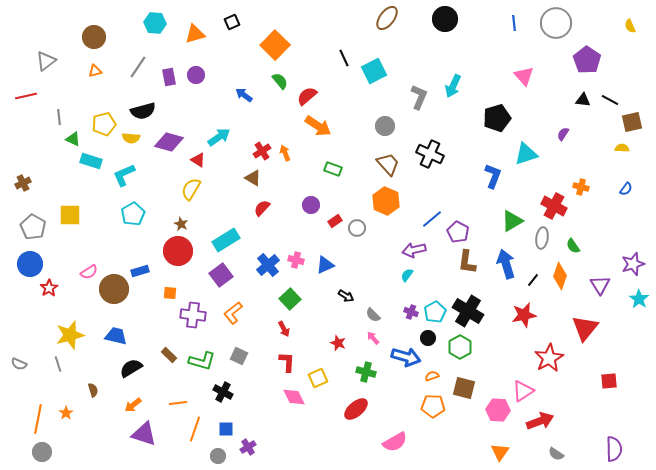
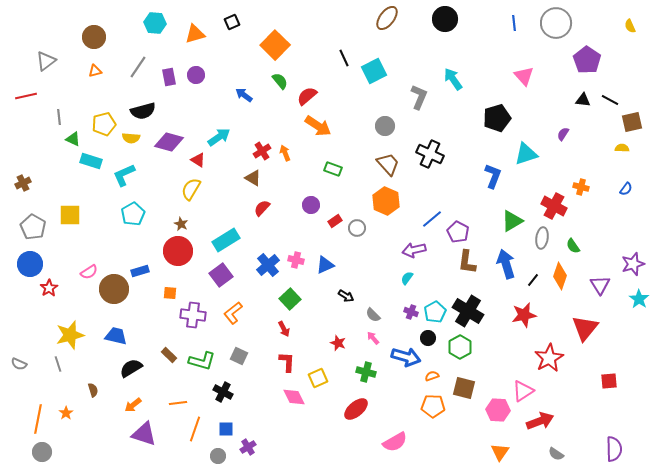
cyan arrow at (453, 86): moved 7 px up; rotated 120 degrees clockwise
cyan semicircle at (407, 275): moved 3 px down
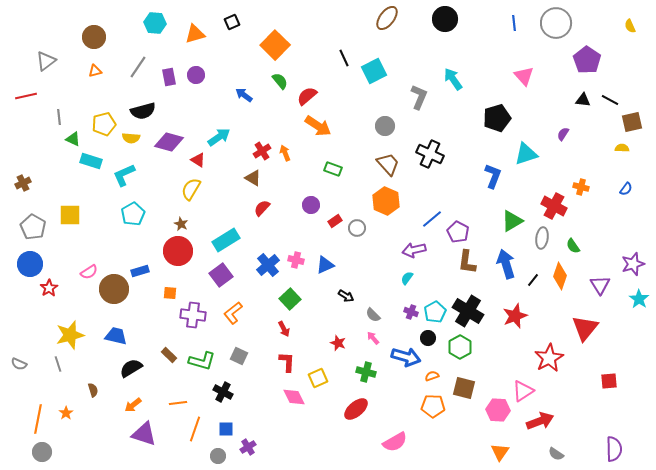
red star at (524, 315): moved 9 px left, 1 px down; rotated 10 degrees counterclockwise
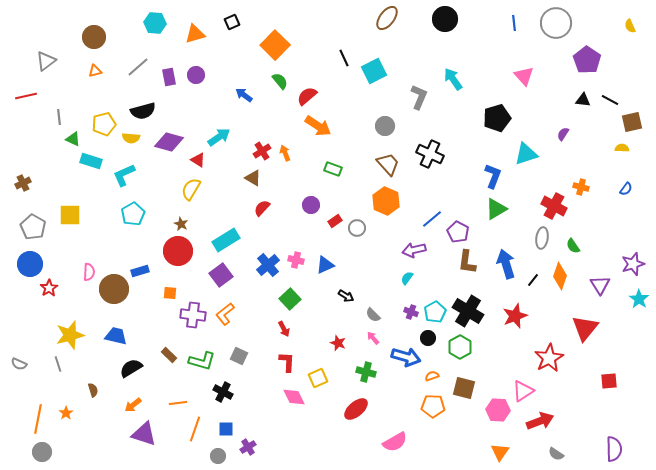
gray line at (138, 67): rotated 15 degrees clockwise
green triangle at (512, 221): moved 16 px left, 12 px up
pink semicircle at (89, 272): rotated 54 degrees counterclockwise
orange L-shape at (233, 313): moved 8 px left, 1 px down
